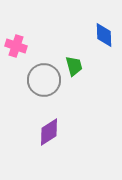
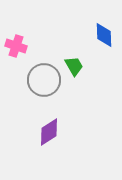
green trapezoid: rotated 15 degrees counterclockwise
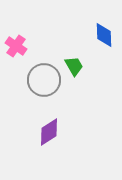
pink cross: rotated 15 degrees clockwise
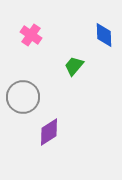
pink cross: moved 15 px right, 11 px up
green trapezoid: rotated 110 degrees counterclockwise
gray circle: moved 21 px left, 17 px down
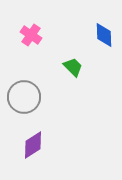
green trapezoid: moved 1 px left, 1 px down; rotated 95 degrees clockwise
gray circle: moved 1 px right
purple diamond: moved 16 px left, 13 px down
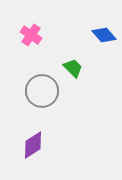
blue diamond: rotated 40 degrees counterclockwise
green trapezoid: moved 1 px down
gray circle: moved 18 px right, 6 px up
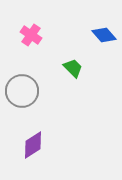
gray circle: moved 20 px left
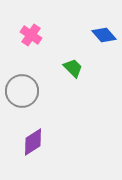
purple diamond: moved 3 px up
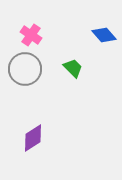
gray circle: moved 3 px right, 22 px up
purple diamond: moved 4 px up
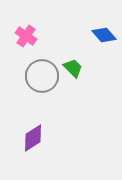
pink cross: moved 5 px left, 1 px down
gray circle: moved 17 px right, 7 px down
